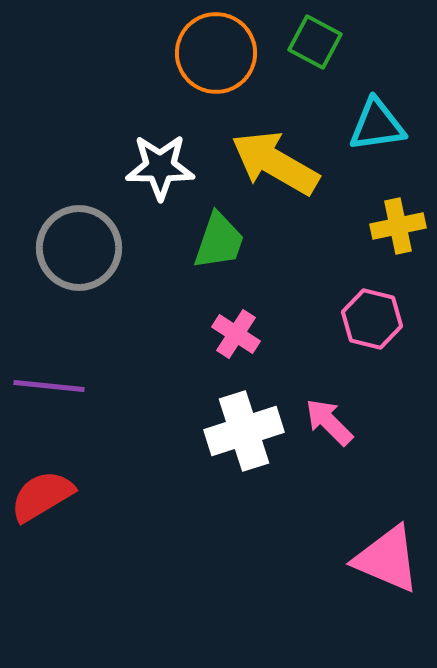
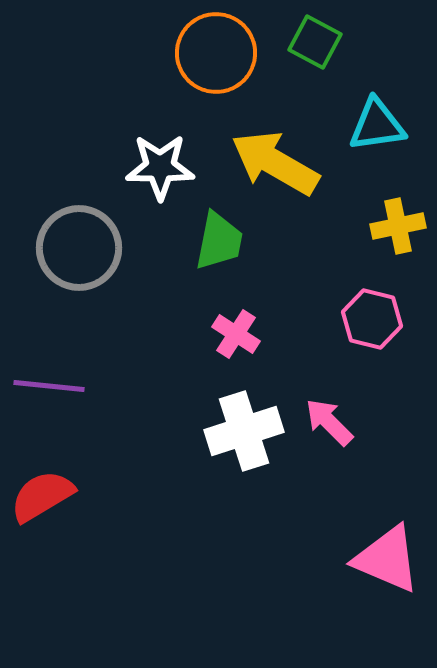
green trapezoid: rotated 8 degrees counterclockwise
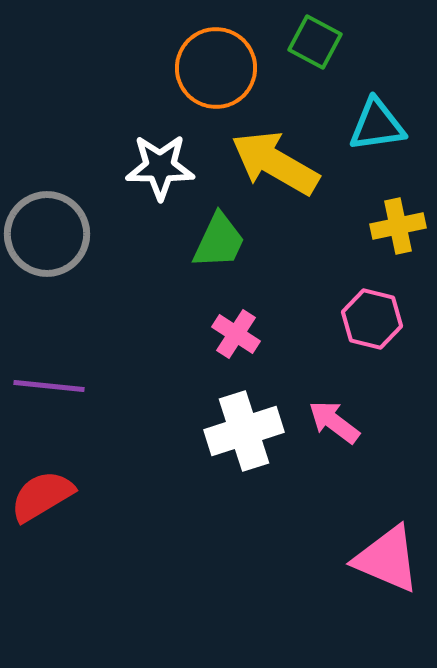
orange circle: moved 15 px down
green trapezoid: rotated 14 degrees clockwise
gray circle: moved 32 px left, 14 px up
pink arrow: moved 5 px right; rotated 8 degrees counterclockwise
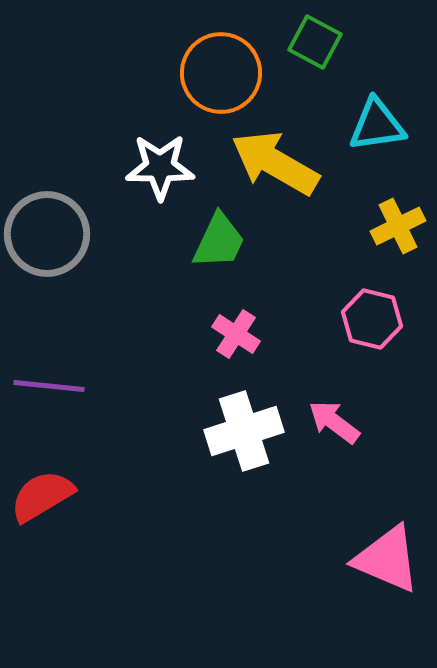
orange circle: moved 5 px right, 5 px down
yellow cross: rotated 14 degrees counterclockwise
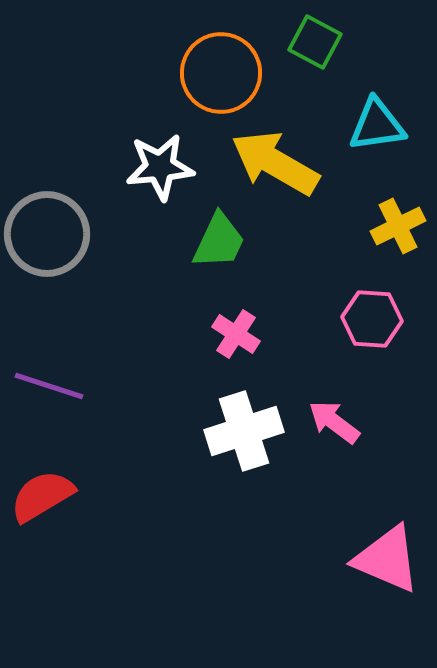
white star: rotated 6 degrees counterclockwise
pink hexagon: rotated 10 degrees counterclockwise
purple line: rotated 12 degrees clockwise
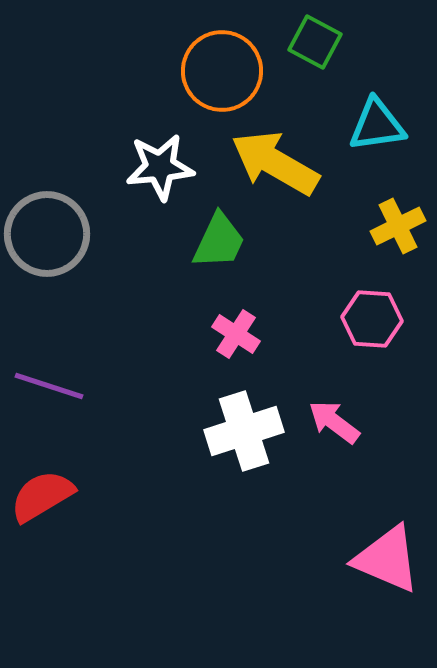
orange circle: moved 1 px right, 2 px up
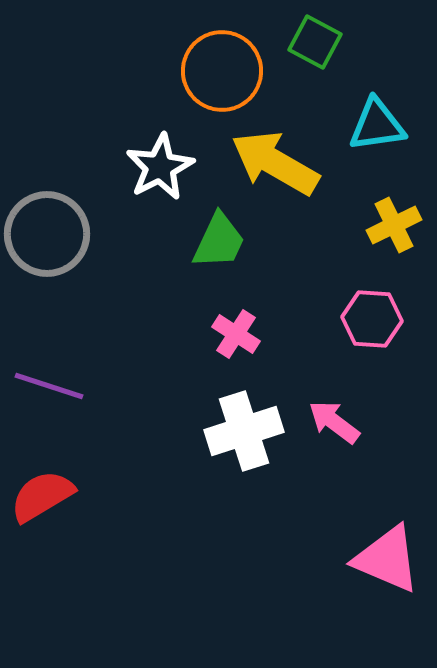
white star: rotated 22 degrees counterclockwise
yellow cross: moved 4 px left, 1 px up
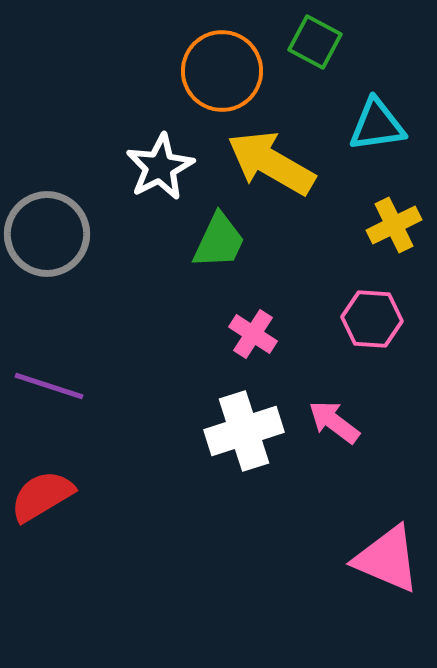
yellow arrow: moved 4 px left
pink cross: moved 17 px right
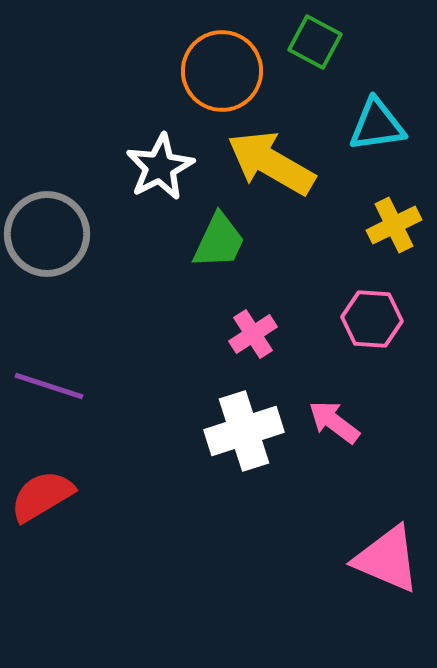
pink cross: rotated 24 degrees clockwise
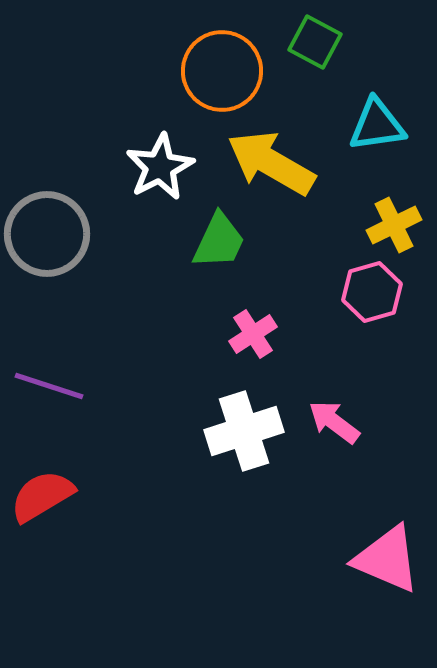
pink hexagon: moved 27 px up; rotated 20 degrees counterclockwise
